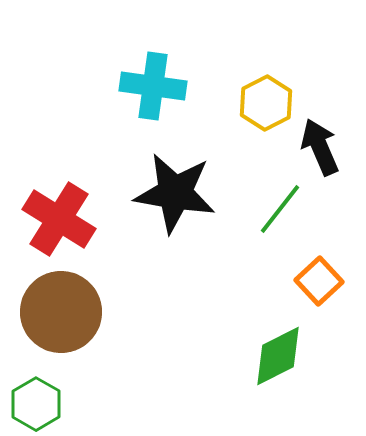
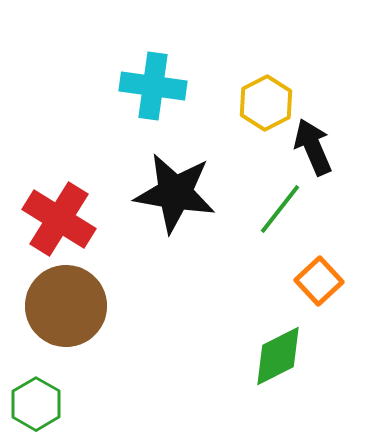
black arrow: moved 7 px left
brown circle: moved 5 px right, 6 px up
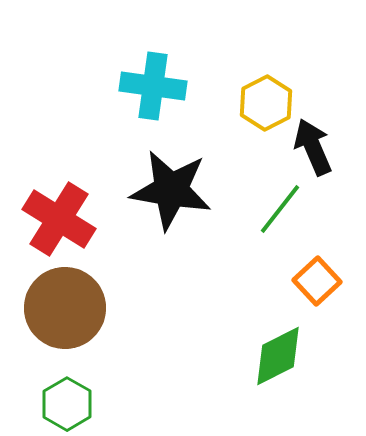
black star: moved 4 px left, 3 px up
orange square: moved 2 px left
brown circle: moved 1 px left, 2 px down
green hexagon: moved 31 px right
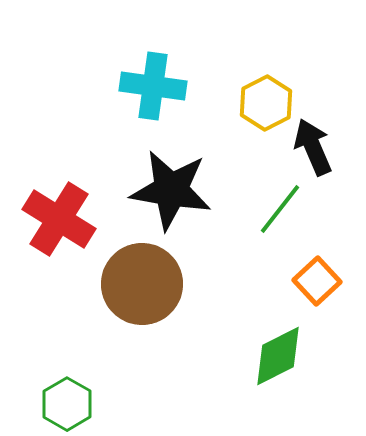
brown circle: moved 77 px right, 24 px up
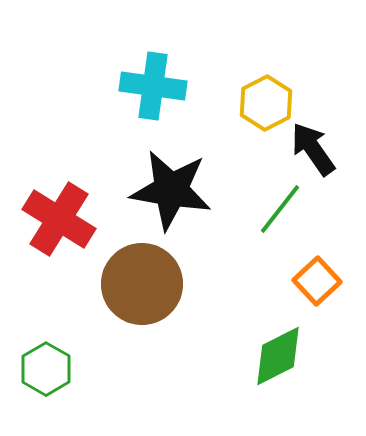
black arrow: moved 2 px down; rotated 12 degrees counterclockwise
green hexagon: moved 21 px left, 35 px up
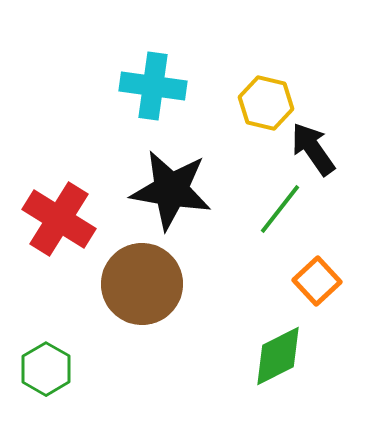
yellow hexagon: rotated 20 degrees counterclockwise
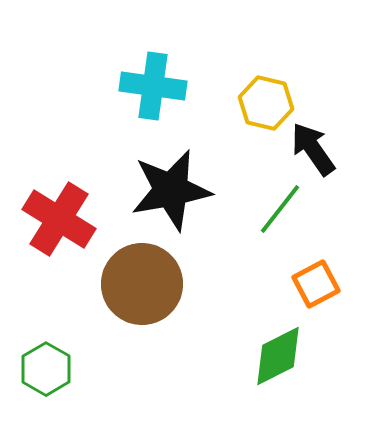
black star: rotated 20 degrees counterclockwise
orange square: moved 1 px left, 3 px down; rotated 15 degrees clockwise
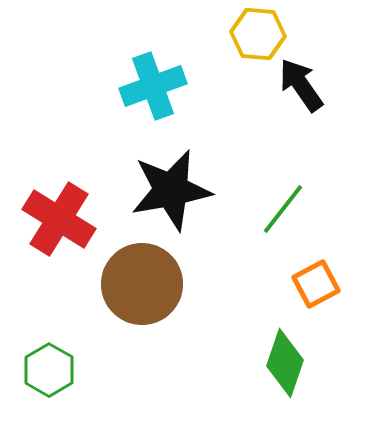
cyan cross: rotated 28 degrees counterclockwise
yellow hexagon: moved 8 px left, 69 px up; rotated 8 degrees counterclockwise
black arrow: moved 12 px left, 64 px up
green line: moved 3 px right
green diamond: moved 7 px right, 7 px down; rotated 44 degrees counterclockwise
green hexagon: moved 3 px right, 1 px down
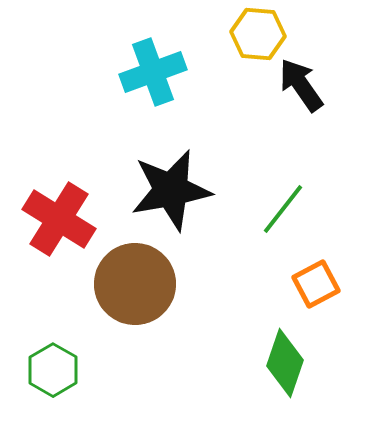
cyan cross: moved 14 px up
brown circle: moved 7 px left
green hexagon: moved 4 px right
